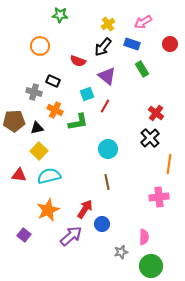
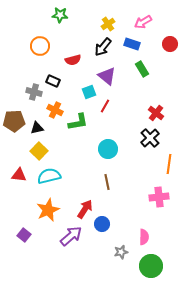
red semicircle: moved 5 px left, 1 px up; rotated 35 degrees counterclockwise
cyan square: moved 2 px right, 2 px up
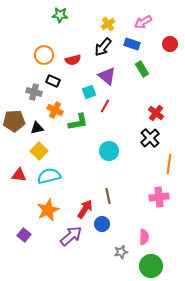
orange circle: moved 4 px right, 9 px down
cyan circle: moved 1 px right, 2 px down
brown line: moved 1 px right, 14 px down
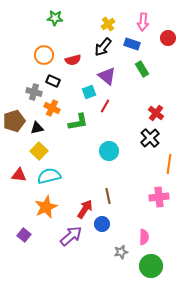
green star: moved 5 px left, 3 px down
pink arrow: rotated 54 degrees counterclockwise
red circle: moved 2 px left, 6 px up
orange cross: moved 3 px left, 2 px up
brown pentagon: rotated 15 degrees counterclockwise
orange star: moved 2 px left, 3 px up
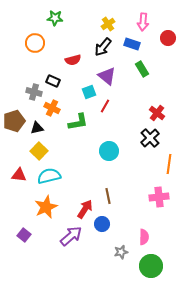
orange circle: moved 9 px left, 12 px up
red cross: moved 1 px right
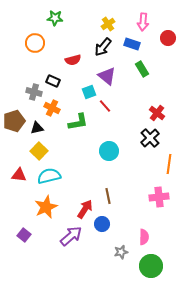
red line: rotated 72 degrees counterclockwise
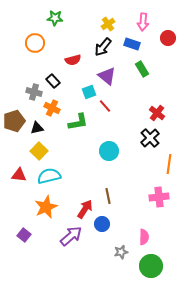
black rectangle: rotated 24 degrees clockwise
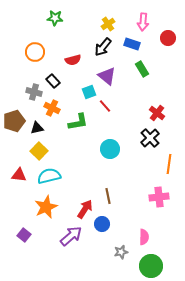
orange circle: moved 9 px down
cyan circle: moved 1 px right, 2 px up
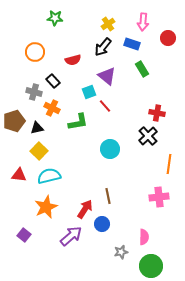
red cross: rotated 28 degrees counterclockwise
black cross: moved 2 px left, 2 px up
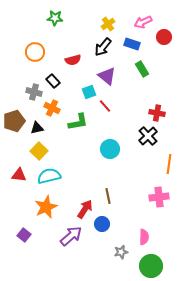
pink arrow: rotated 60 degrees clockwise
red circle: moved 4 px left, 1 px up
